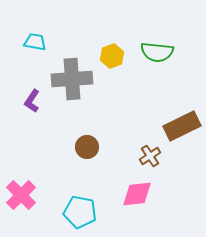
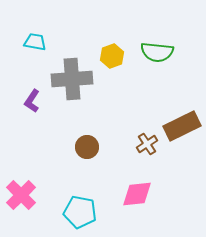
brown cross: moved 3 px left, 12 px up
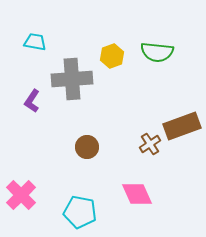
brown rectangle: rotated 6 degrees clockwise
brown cross: moved 3 px right
pink diamond: rotated 72 degrees clockwise
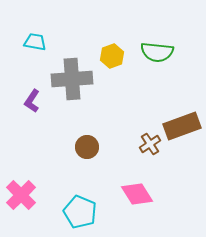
pink diamond: rotated 8 degrees counterclockwise
cyan pentagon: rotated 12 degrees clockwise
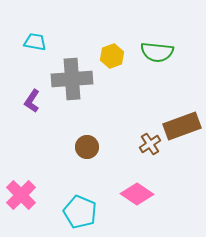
pink diamond: rotated 24 degrees counterclockwise
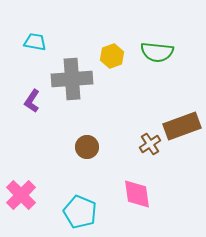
pink diamond: rotated 48 degrees clockwise
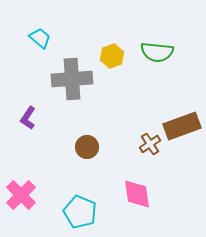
cyan trapezoid: moved 5 px right, 4 px up; rotated 30 degrees clockwise
purple L-shape: moved 4 px left, 17 px down
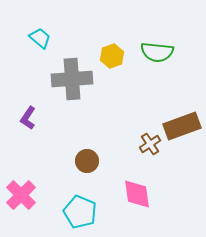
brown circle: moved 14 px down
